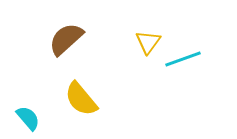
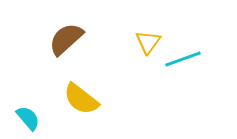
yellow semicircle: rotated 12 degrees counterclockwise
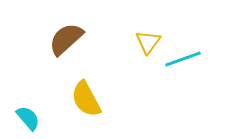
yellow semicircle: moved 5 px right; rotated 24 degrees clockwise
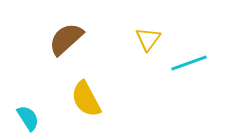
yellow triangle: moved 3 px up
cyan line: moved 6 px right, 4 px down
cyan semicircle: rotated 8 degrees clockwise
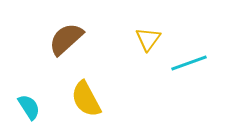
cyan semicircle: moved 1 px right, 11 px up
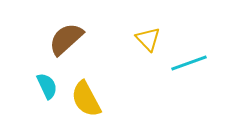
yellow triangle: rotated 20 degrees counterclockwise
cyan semicircle: moved 18 px right, 21 px up; rotated 8 degrees clockwise
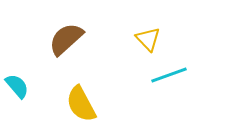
cyan line: moved 20 px left, 12 px down
cyan semicircle: moved 30 px left; rotated 16 degrees counterclockwise
yellow semicircle: moved 5 px left, 5 px down
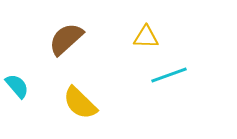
yellow triangle: moved 2 px left, 2 px up; rotated 44 degrees counterclockwise
yellow semicircle: moved 1 px left, 1 px up; rotated 18 degrees counterclockwise
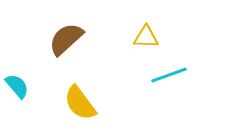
yellow semicircle: rotated 9 degrees clockwise
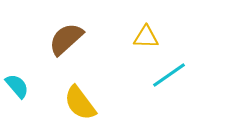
cyan line: rotated 15 degrees counterclockwise
